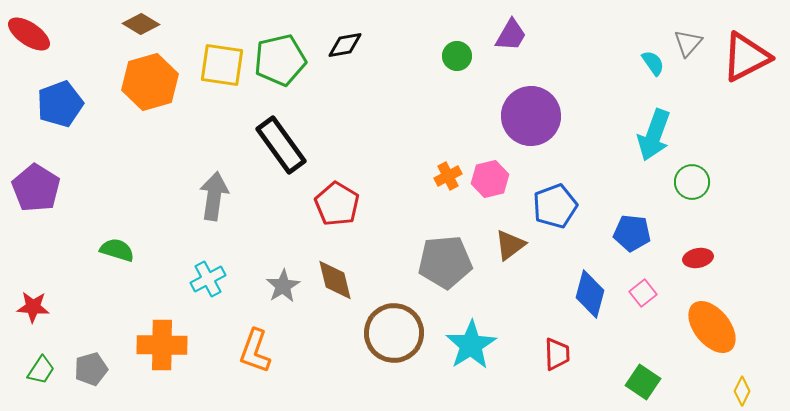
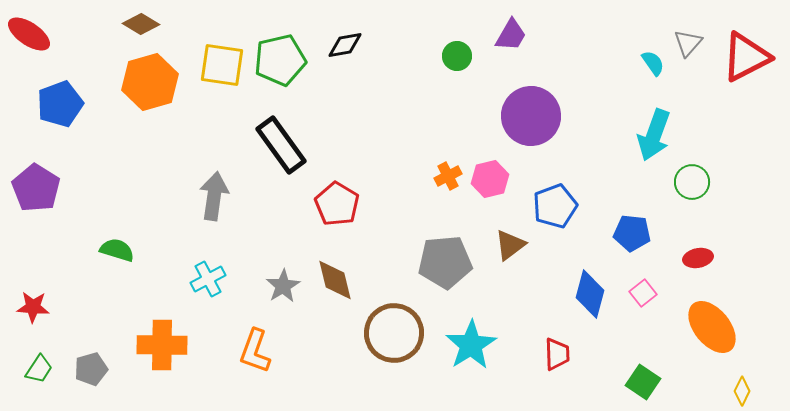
green trapezoid at (41, 370): moved 2 px left, 1 px up
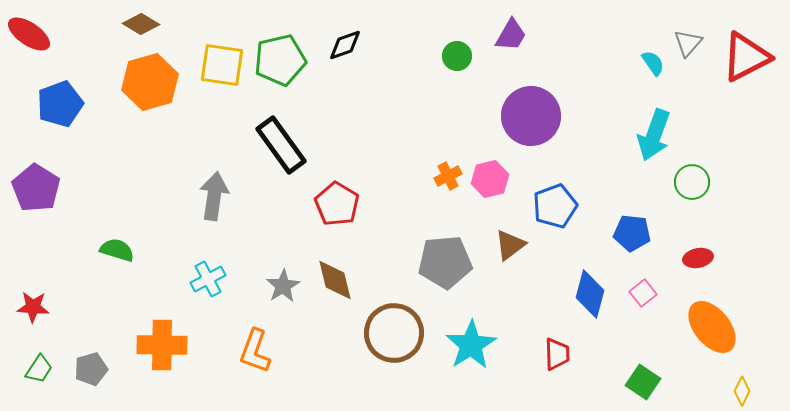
black diamond at (345, 45): rotated 9 degrees counterclockwise
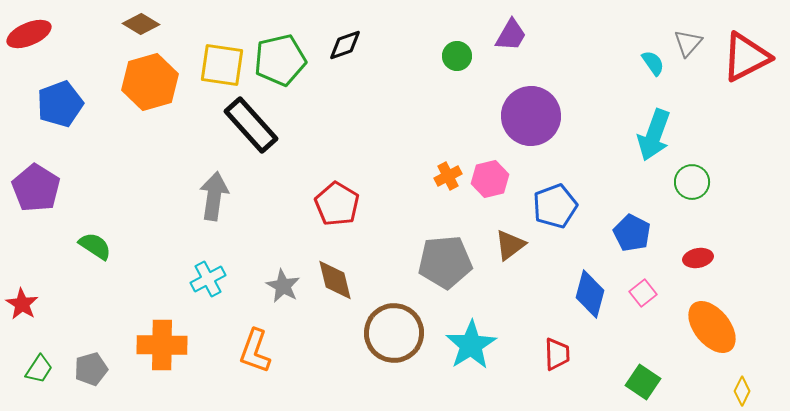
red ellipse at (29, 34): rotated 57 degrees counterclockwise
black rectangle at (281, 145): moved 30 px left, 20 px up; rotated 6 degrees counterclockwise
blue pentagon at (632, 233): rotated 21 degrees clockwise
green semicircle at (117, 250): moved 22 px left, 4 px up; rotated 16 degrees clockwise
gray star at (283, 286): rotated 12 degrees counterclockwise
red star at (33, 307): moved 11 px left, 3 px up; rotated 28 degrees clockwise
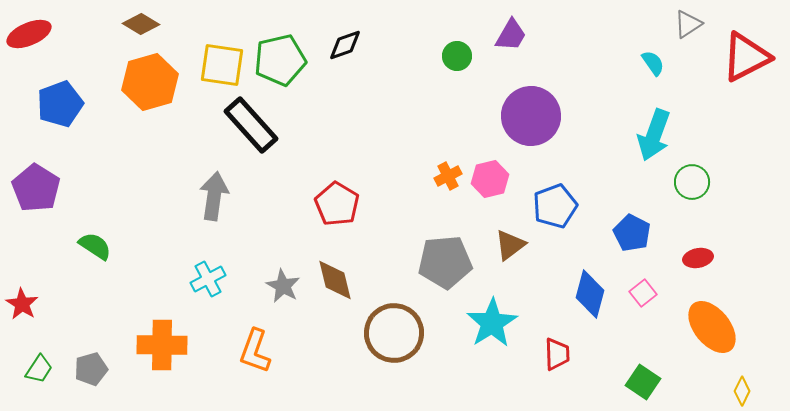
gray triangle at (688, 43): moved 19 px up; rotated 16 degrees clockwise
cyan star at (471, 345): moved 21 px right, 22 px up
